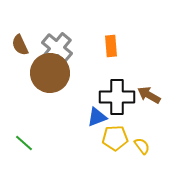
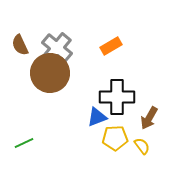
orange rectangle: rotated 65 degrees clockwise
brown arrow: moved 23 px down; rotated 90 degrees counterclockwise
green line: rotated 66 degrees counterclockwise
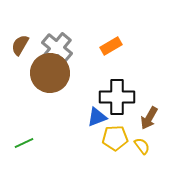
brown semicircle: rotated 55 degrees clockwise
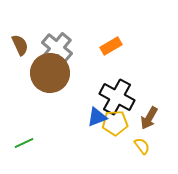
brown semicircle: rotated 125 degrees clockwise
black cross: rotated 28 degrees clockwise
yellow pentagon: moved 15 px up
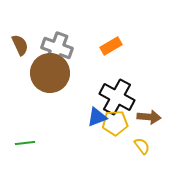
gray cross: rotated 20 degrees counterclockwise
brown arrow: moved 1 px up; rotated 115 degrees counterclockwise
green line: moved 1 px right; rotated 18 degrees clockwise
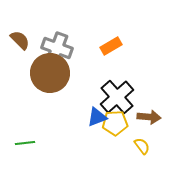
brown semicircle: moved 5 px up; rotated 20 degrees counterclockwise
black cross: rotated 20 degrees clockwise
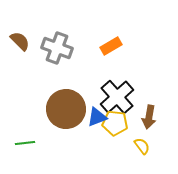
brown semicircle: moved 1 px down
brown circle: moved 16 px right, 36 px down
brown arrow: rotated 95 degrees clockwise
yellow pentagon: rotated 10 degrees clockwise
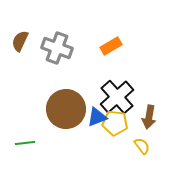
brown semicircle: rotated 110 degrees counterclockwise
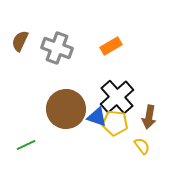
blue triangle: rotated 40 degrees clockwise
green line: moved 1 px right, 2 px down; rotated 18 degrees counterclockwise
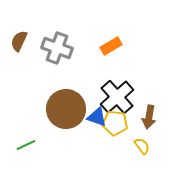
brown semicircle: moved 1 px left
